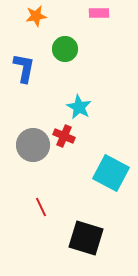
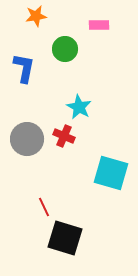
pink rectangle: moved 12 px down
gray circle: moved 6 px left, 6 px up
cyan square: rotated 12 degrees counterclockwise
red line: moved 3 px right
black square: moved 21 px left
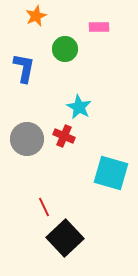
orange star: rotated 15 degrees counterclockwise
pink rectangle: moved 2 px down
black square: rotated 30 degrees clockwise
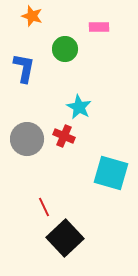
orange star: moved 4 px left; rotated 30 degrees counterclockwise
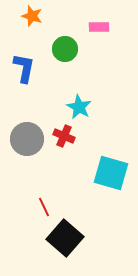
black square: rotated 6 degrees counterclockwise
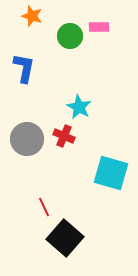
green circle: moved 5 px right, 13 px up
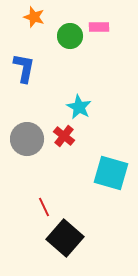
orange star: moved 2 px right, 1 px down
red cross: rotated 15 degrees clockwise
